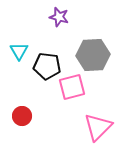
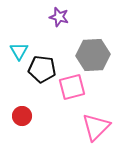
black pentagon: moved 5 px left, 3 px down
pink triangle: moved 2 px left
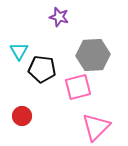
pink square: moved 6 px right
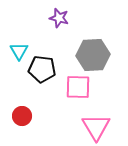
purple star: moved 1 px down
pink square: rotated 16 degrees clockwise
pink triangle: rotated 16 degrees counterclockwise
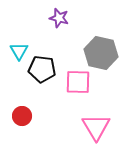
gray hexagon: moved 8 px right, 2 px up; rotated 16 degrees clockwise
pink square: moved 5 px up
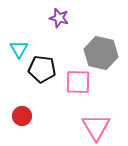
cyan triangle: moved 2 px up
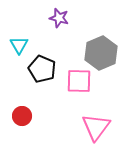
cyan triangle: moved 4 px up
gray hexagon: rotated 24 degrees clockwise
black pentagon: rotated 16 degrees clockwise
pink square: moved 1 px right, 1 px up
pink triangle: rotated 8 degrees clockwise
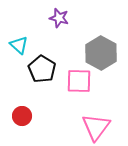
cyan triangle: rotated 18 degrees counterclockwise
gray hexagon: rotated 8 degrees counterclockwise
black pentagon: rotated 8 degrees clockwise
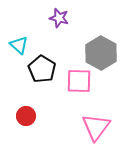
red circle: moved 4 px right
